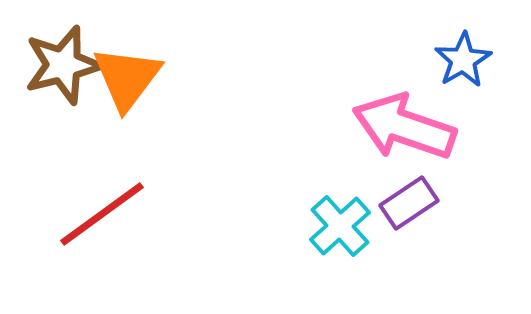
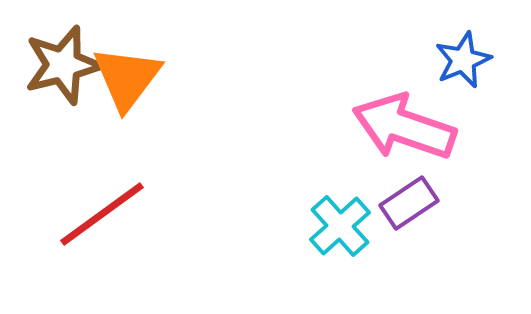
blue star: rotated 8 degrees clockwise
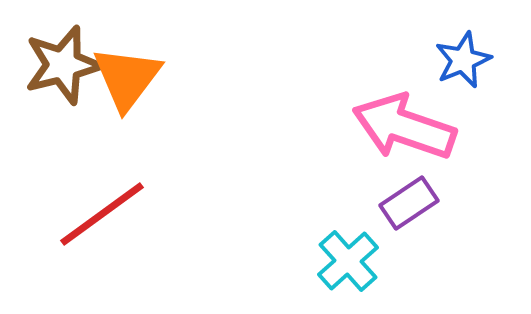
cyan cross: moved 8 px right, 35 px down
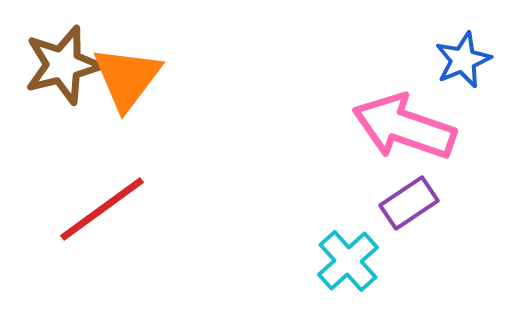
red line: moved 5 px up
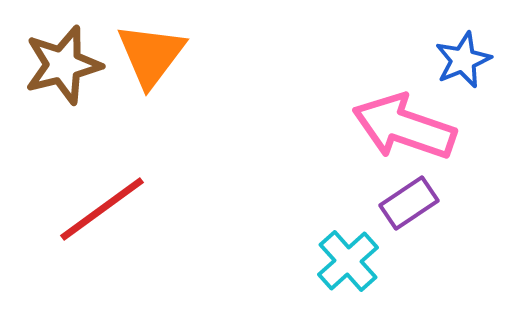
orange triangle: moved 24 px right, 23 px up
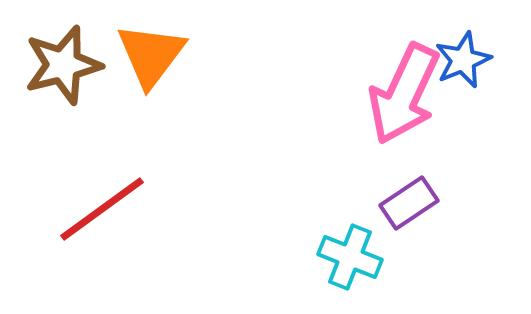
pink arrow: moved 33 px up; rotated 84 degrees counterclockwise
cyan cross: moved 2 px right, 4 px up; rotated 26 degrees counterclockwise
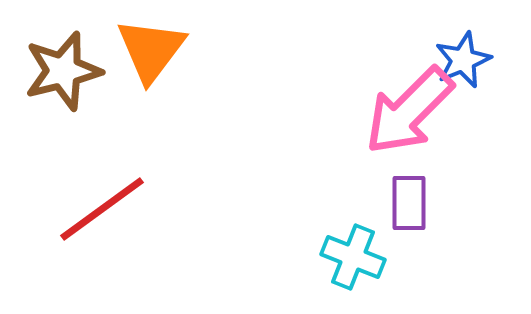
orange triangle: moved 5 px up
brown star: moved 6 px down
pink arrow: moved 5 px right, 17 px down; rotated 20 degrees clockwise
purple rectangle: rotated 56 degrees counterclockwise
cyan cross: moved 3 px right
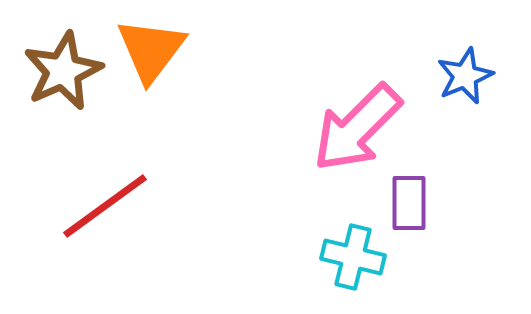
blue star: moved 2 px right, 16 px down
brown star: rotated 10 degrees counterclockwise
pink arrow: moved 52 px left, 17 px down
red line: moved 3 px right, 3 px up
cyan cross: rotated 8 degrees counterclockwise
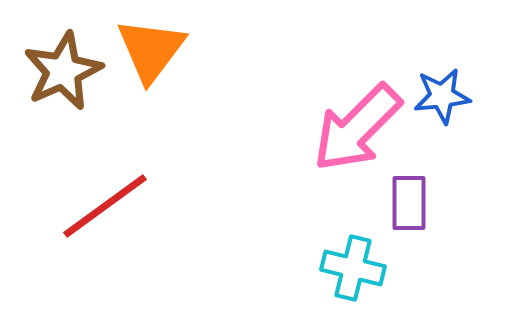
blue star: moved 23 px left, 20 px down; rotated 16 degrees clockwise
cyan cross: moved 11 px down
